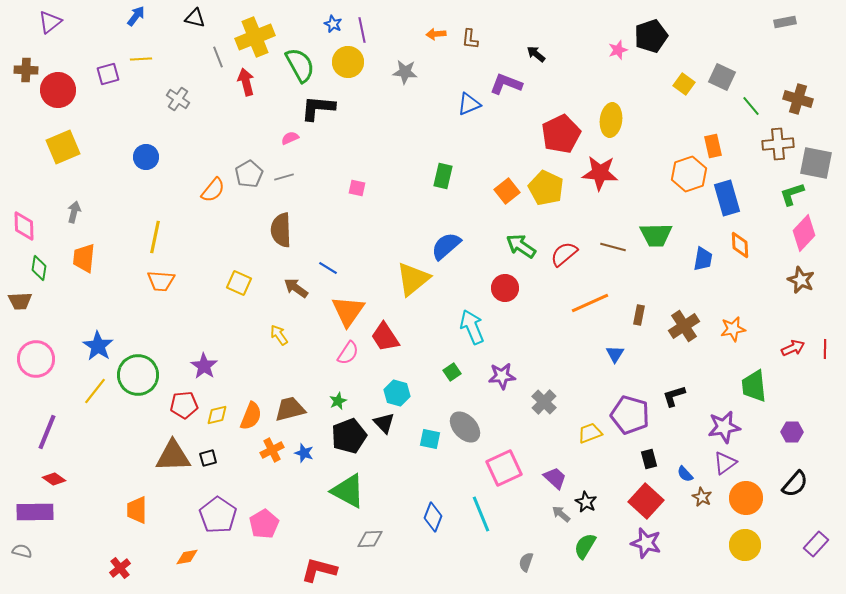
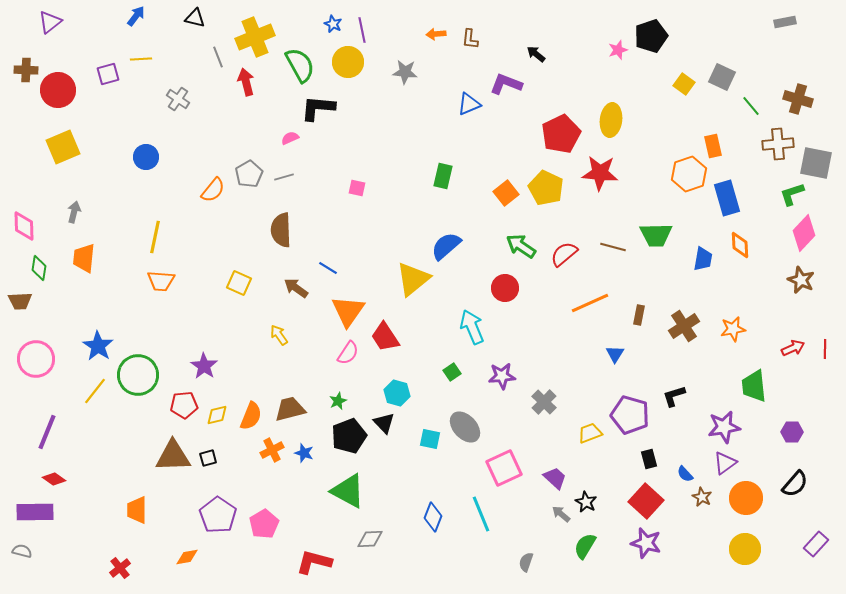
orange square at (507, 191): moved 1 px left, 2 px down
yellow circle at (745, 545): moved 4 px down
red L-shape at (319, 570): moved 5 px left, 8 px up
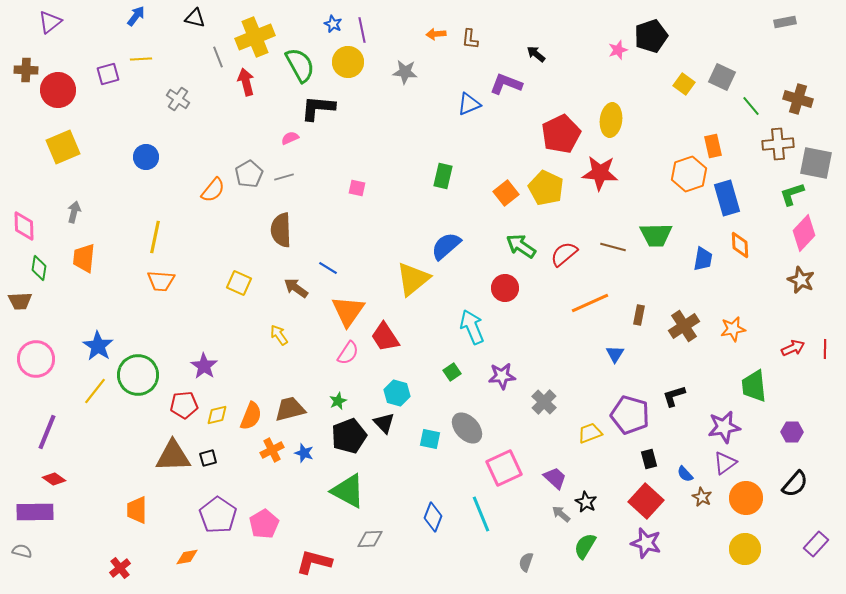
gray ellipse at (465, 427): moved 2 px right, 1 px down
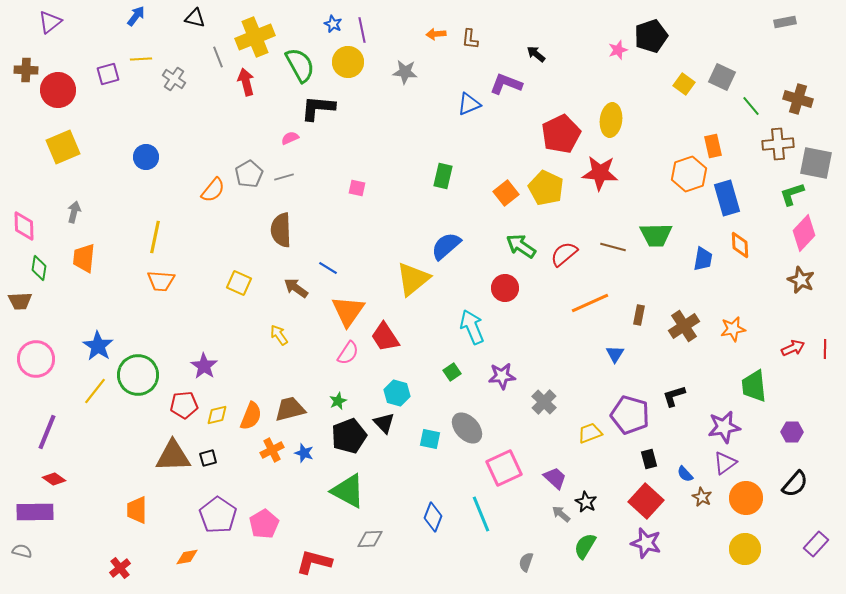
gray cross at (178, 99): moved 4 px left, 20 px up
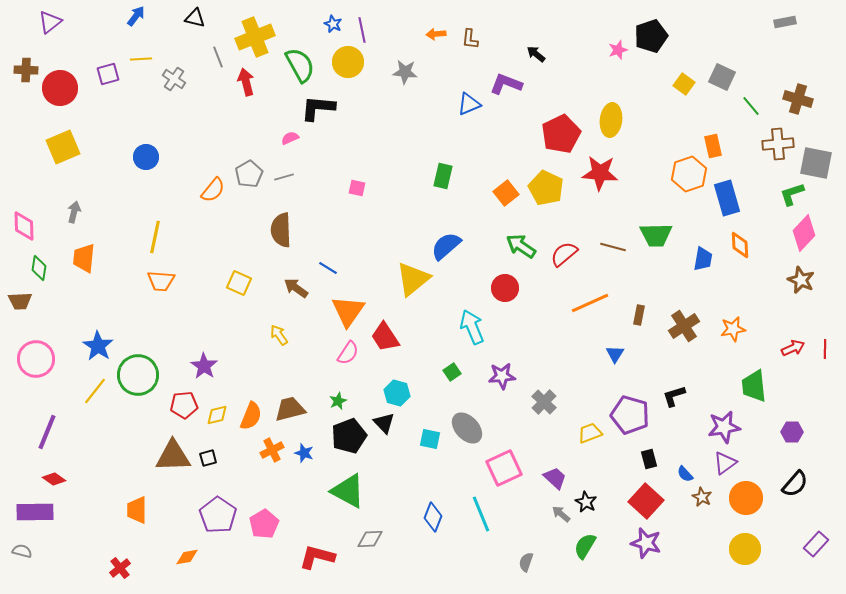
red circle at (58, 90): moved 2 px right, 2 px up
red L-shape at (314, 562): moved 3 px right, 5 px up
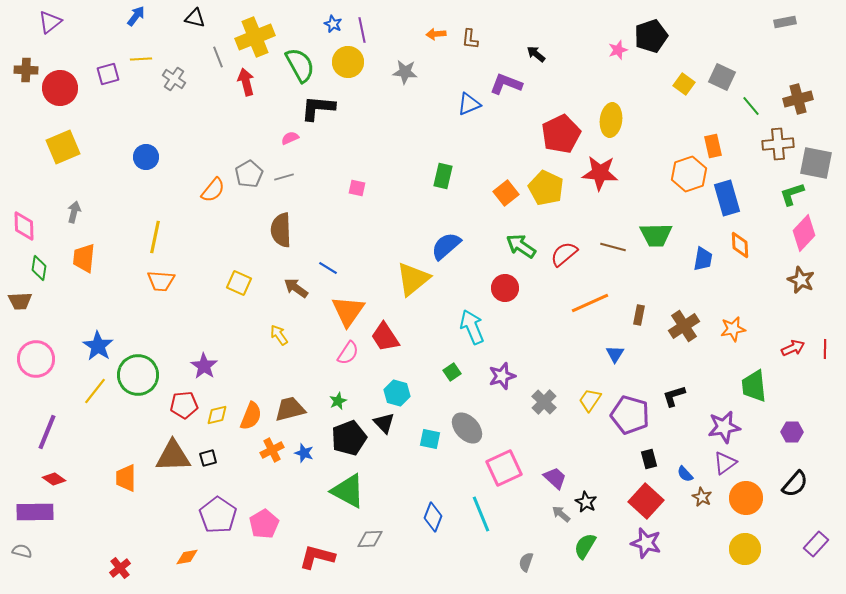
brown cross at (798, 99): rotated 32 degrees counterclockwise
purple star at (502, 376): rotated 12 degrees counterclockwise
yellow trapezoid at (590, 433): moved 33 px up; rotated 35 degrees counterclockwise
black pentagon at (349, 436): moved 2 px down
orange trapezoid at (137, 510): moved 11 px left, 32 px up
